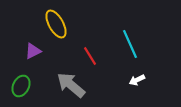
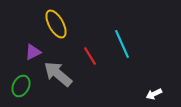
cyan line: moved 8 px left
purple triangle: moved 1 px down
white arrow: moved 17 px right, 14 px down
gray arrow: moved 13 px left, 11 px up
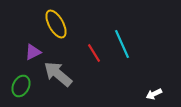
red line: moved 4 px right, 3 px up
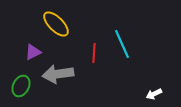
yellow ellipse: rotated 16 degrees counterclockwise
red line: rotated 36 degrees clockwise
gray arrow: rotated 48 degrees counterclockwise
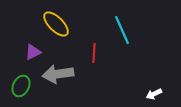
cyan line: moved 14 px up
